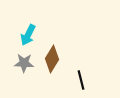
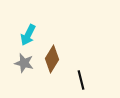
gray star: rotated 12 degrees clockwise
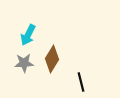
gray star: rotated 18 degrees counterclockwise
black line: moved 2 px down
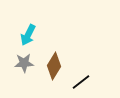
brown diamond: moved 2 px right, 7 px down
black line: rotated 66 degrees clockwise
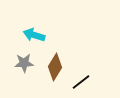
cyan arrow: moved 6 px right; rotated 80 degrees clockwise
brown diamond: moved 1 px right, 1 px down
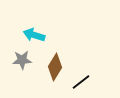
gray star: moved 2 px left, 3 px up
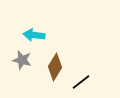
cyan arrow: rotated 10 degrees counterclockwise
gray star: rotated 18 degrees clockwise
